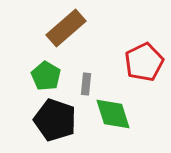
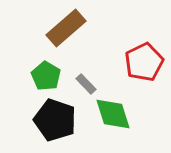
gray rectangle: rotated 50 degrees counterclockwise
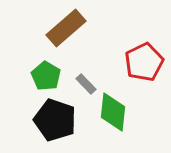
green diamond: moved 2 px up; rotated 24 degrees clockwise
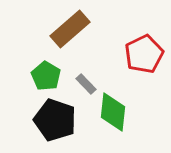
brown rectangle: moved 4 px right, 1 px down
red pentagon: moved 8 px up
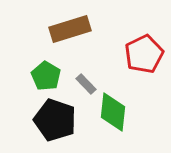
brown rectangle: rotated 24 degrees clockwise
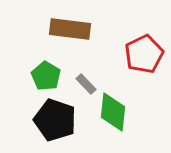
brown rectangle: rotated 24 degrees clockwise
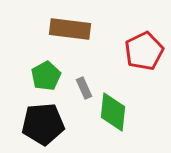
red pentagon: moved 3 px up
green pentagon: rotated 12 degrees clockwise
gray rectangle: moved 2 px left, 4 px down; rotated 20 degrees clockwise
black pentagon: moved 12 px left, 4 px down; rotated 24 degrees counterclockwise
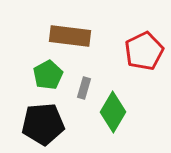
brown rectangle: moved 7 px down
green pentagon: moved 2 px right, 1 px up
gray rectangle: rotated 40 degrees clockwise
green diamond: rotated 24 degrees clockwise
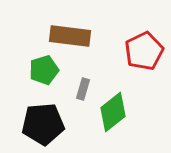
green pentagon: moved 4 px left, 5 px up; rotated 12 degrees clockwise
gray rectangle: moved 1 px left, 1 px down
green diamond: rotated 21 degrees clockwise
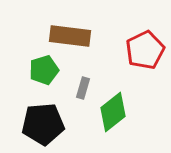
red pentagon: moved 1 px right, 1 px up
gray rectangle: moved 1 px up
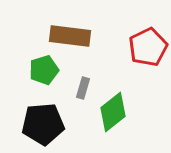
red pentagon: moved 3 px right, 3 px up
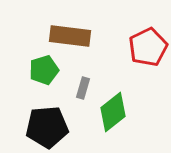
black pentagon: moved 4 px right, 3 px down
